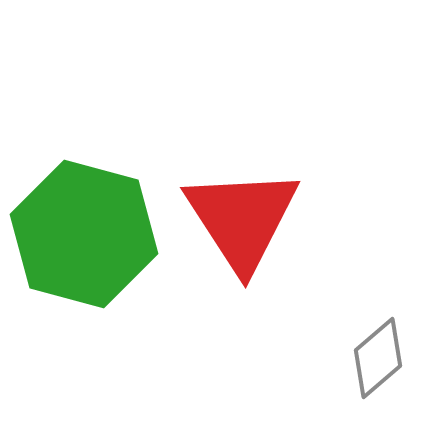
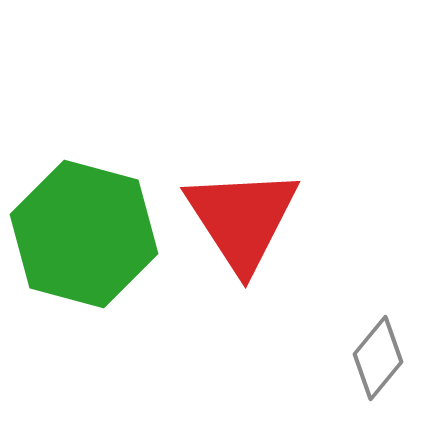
gray diamond: rotated 10 degrees counterclockwise
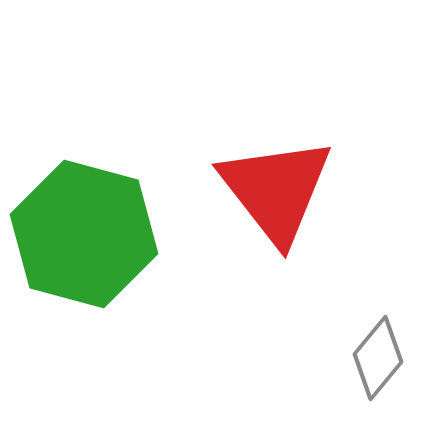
red triangle: moved 34 px right, 29 px up; rotated 5 degrees counterclockwise
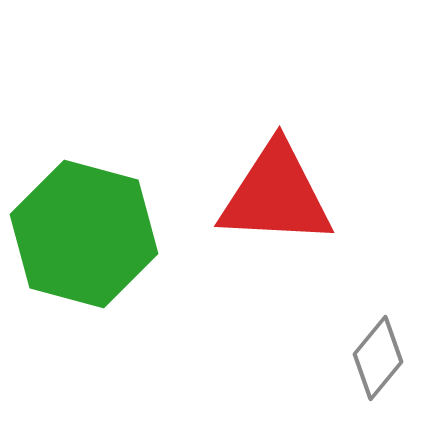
red triangle: moved 5 px down; rotated 49 degrees counterclockwise
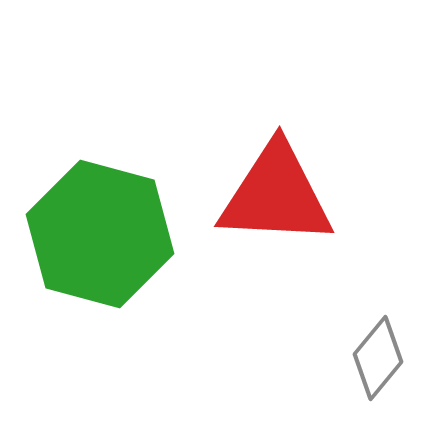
green hexagon: moved 16 px right
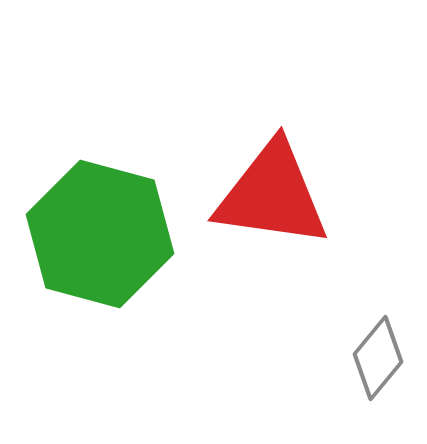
red triangle: moved 4 px left; rotated 5 degrees clockwise
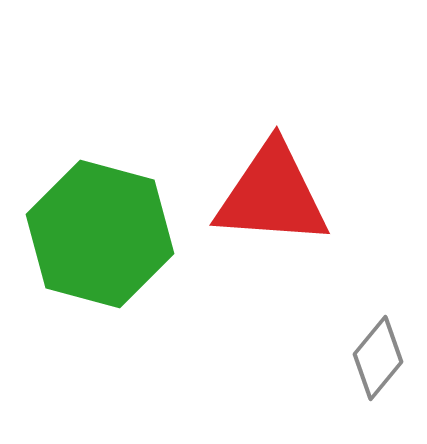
red triangle: rotated 4 degrees counterclockwise
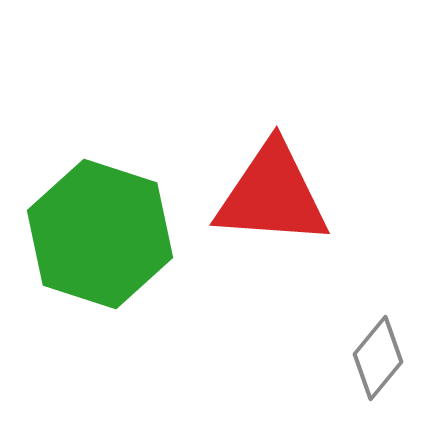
green hexagon: rotated 3 degrees clockwise
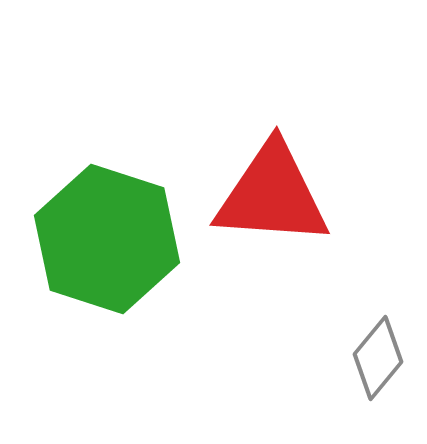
green hexagon: moved 7 px right, 5 px down
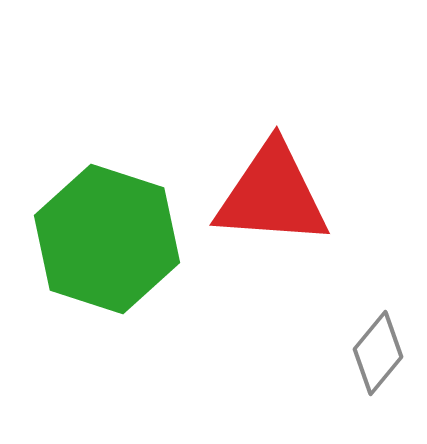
gray diamond: moved 5 px up
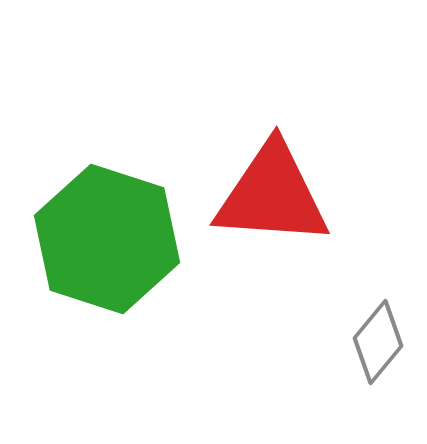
gray diamond: moved 11 px up
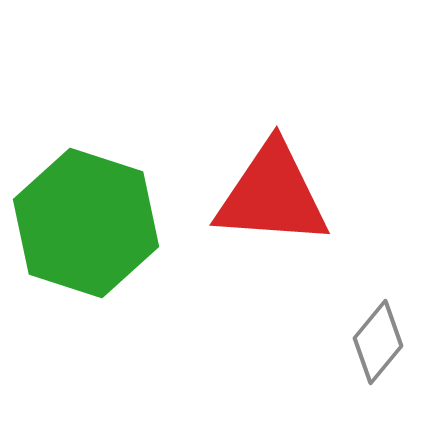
green hexagon: moved 21 px left, 16 px up
